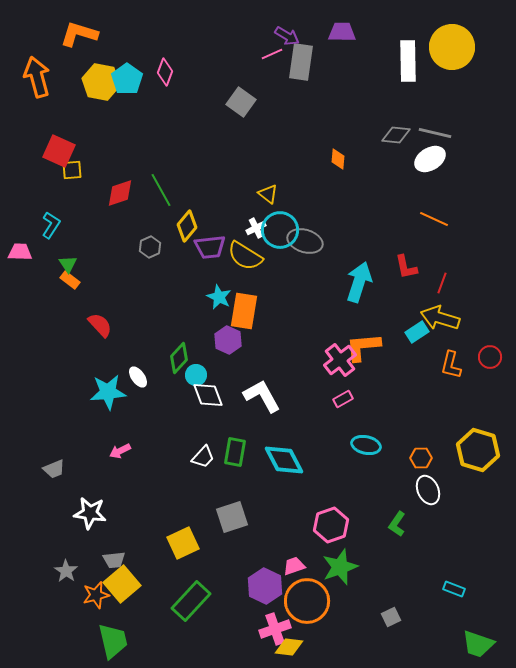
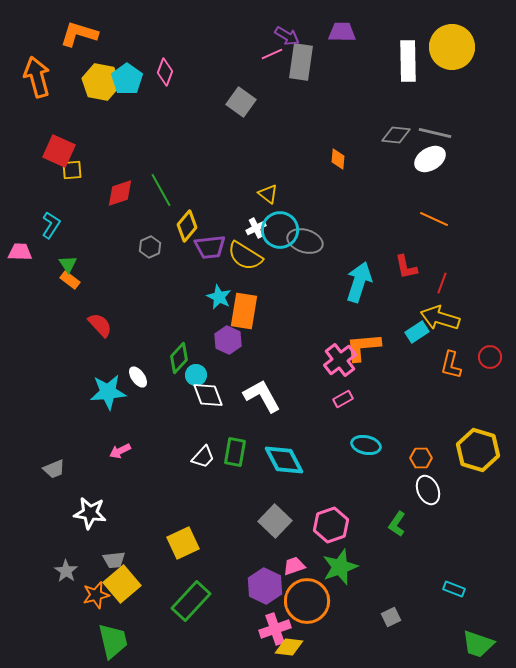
gray square at (232, 517): moved 43 px right, 4 px down; rotated 28 degrees counterclockwise
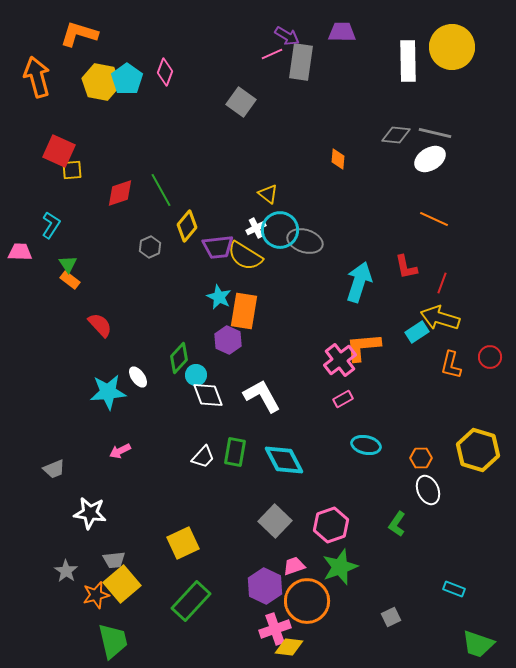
purple trapezoid at (210, 247): moved 8 px right
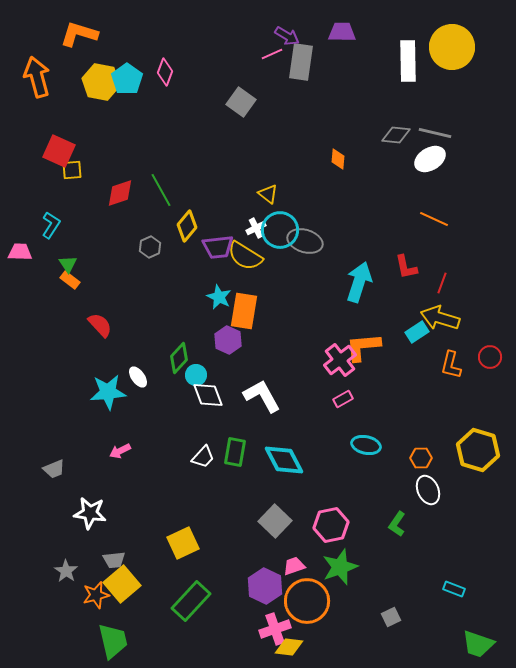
pink hexagon at (331, 525): rotated 8 degrees clockwise
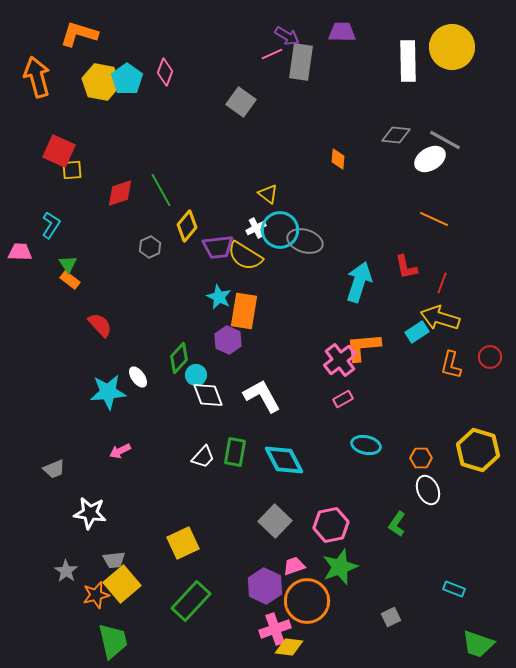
gray line at (435, 133): moved 10 px right, 7 px down; rotated 16 degrees clockwise
